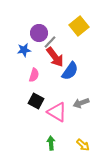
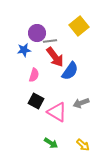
purple circle: moved 2 px left
gray line: moved 1 px up; rotated 40 degrees clockwise
green arrow: rotated 128 degrees clockwise
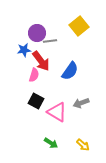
red arrow: moved 14 px left, 4 px down
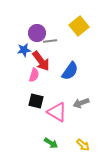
black square: rotated 14 degrees counterclockwise
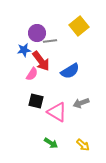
blue semicircle: rotated 24 degrees clockwise
pink semicircle: moved 2 px left, 1 px up; rotated 16 degrees clockwise
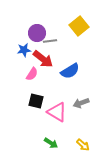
red arrow: moved 2 px right, 2 px up; rotated 15 degrees counterclockwise
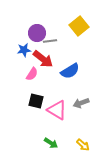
pink triangle: moved 2 px up
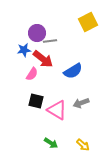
yellow square: moved 9 px right, 4 px up; rotated 12 degrees clockwise
blue semicircle: moved 3 px right
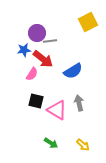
gray arrow: moved 2 px left; rotated 98 degrees clockwise
